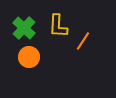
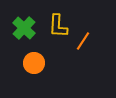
orange circle: moved 5 px right, 6 px down
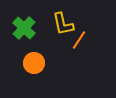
yellow L-shape: moved 5 px right, 2 px up; rotated 15 degrees counterclockwise
orange line: moved 4 px left, 1 px up
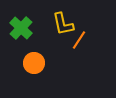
green cross: moved 3 px left
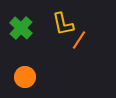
orange circle: moved 9 px left, 14 px down
